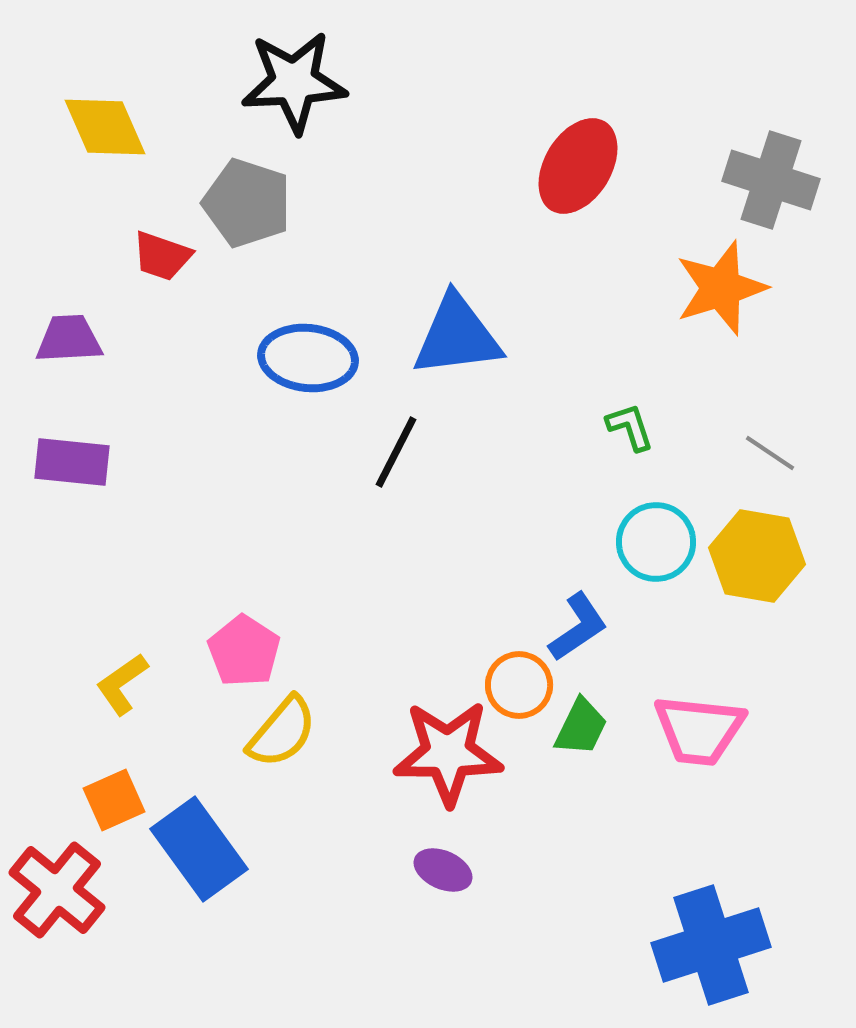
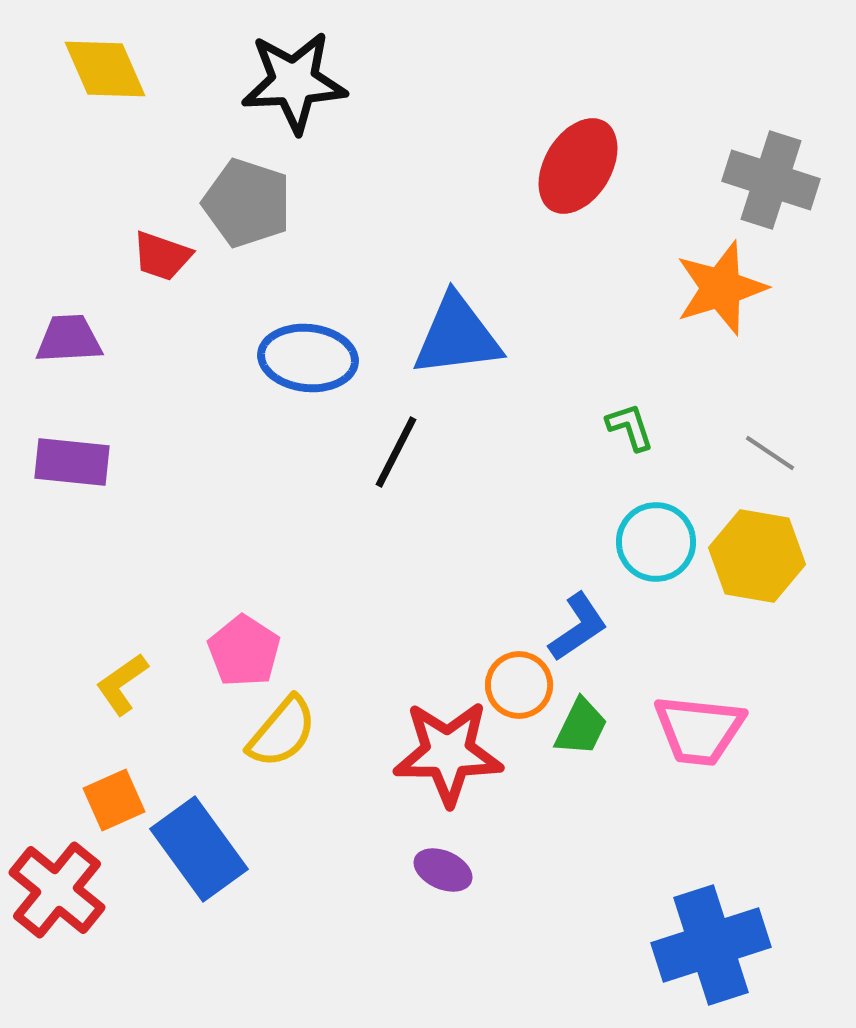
yellow diamond: moved 58 px up
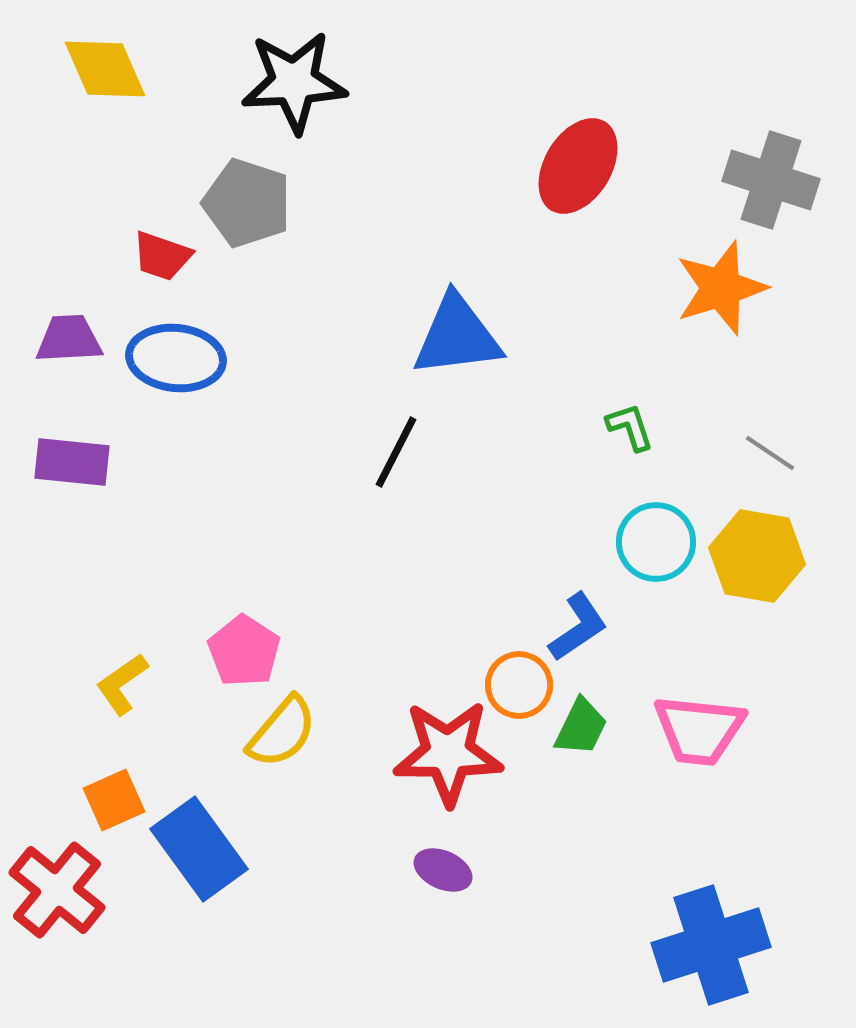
blue ellipse: moved 132 px left
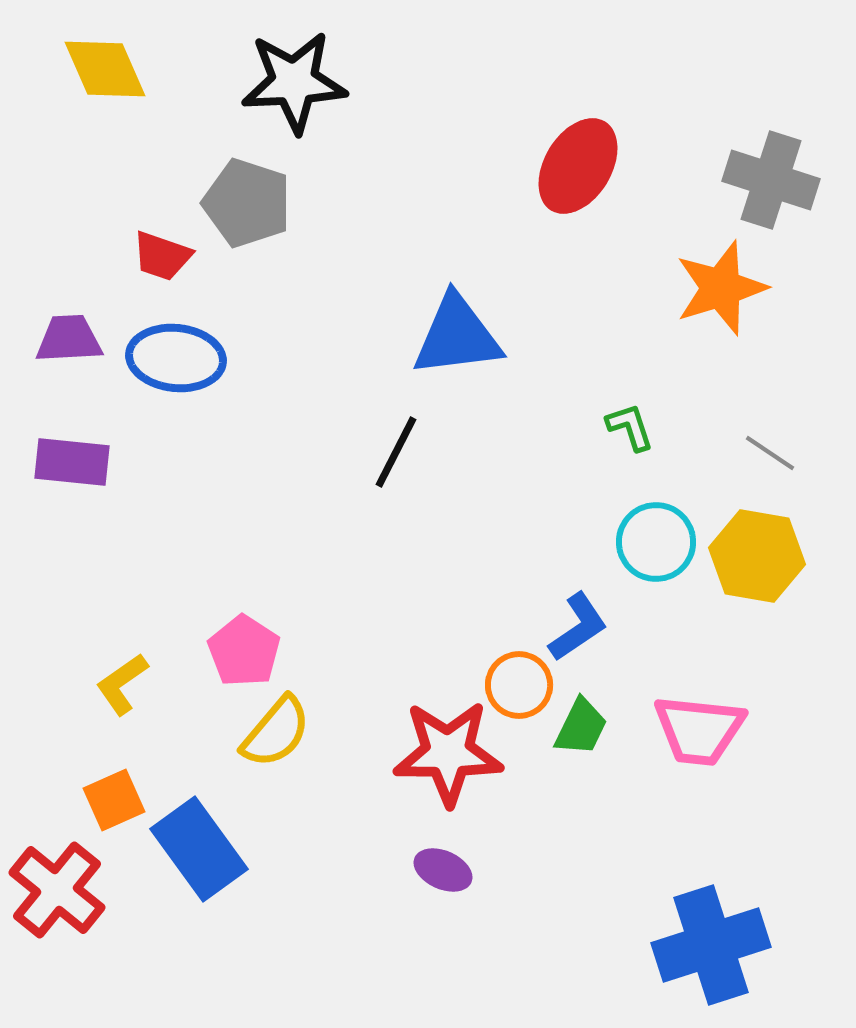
yellow semicircle: moved 6 px left
